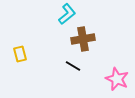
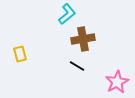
black line: moved 4 px right
pink star: moved 3 px down; rotated 20 degrees clockwise
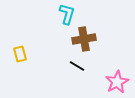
cyan L-shape: rotated 35 degrees counterclockwise
brown cross: moved 1 px right
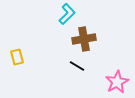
cyan L-shape: rotated 30 degrees clockwise
yellow rectangle: moved 3 px left, 3 px down
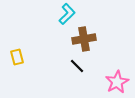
black line: rotated 14 degrees clockwise
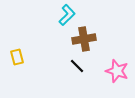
cyan L-shape: moved 1 px down
pink star: moved 11 px up; rotated 25 degrees counterclockwise
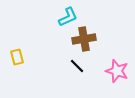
cyan L-shape: moved 1 px right, 2 px down; rotated 20 degrees clockwise
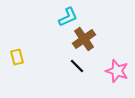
brown cross: rotated 25 degrees counterclockwise
